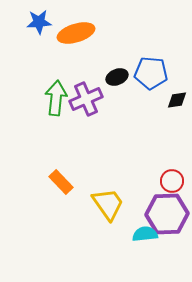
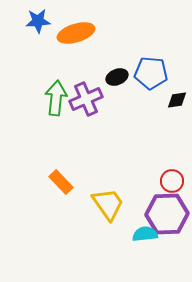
blue star: moved 1 px left, 1 px up
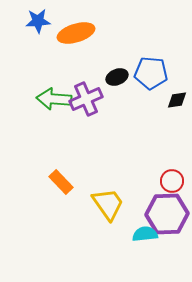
green arrow: moved 2 px left, 1 px down; rotated 92 degrees counterclockwise
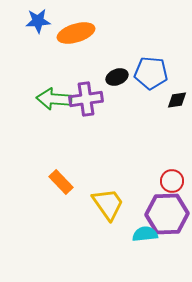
purple cross: rotated 16 degrees clockwise
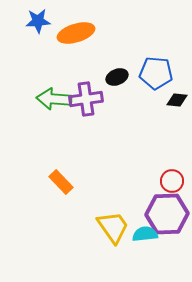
blue pentagon: moved 5 px right
black diamond: rotated 15 degrees clockwise
yellow trapezoid: moved 5 px right, 23 px down
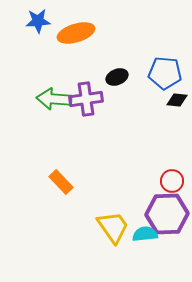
blue pentagon: moved 9 px right
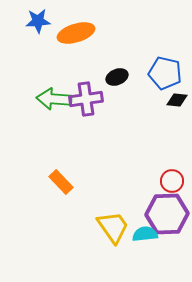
blue pentagon: rotated 8 degrees clockwise
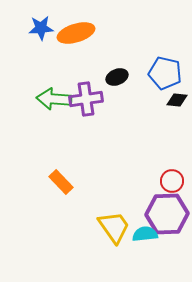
blue star: moved 3 px right, 7 px down
yellow trapezoid: moved 1 px right
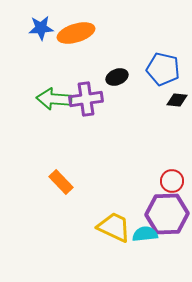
blue pentagon: moved 2 px left, 4 px up
yellow trapezoid: rotated 30 degrees counterclockwise
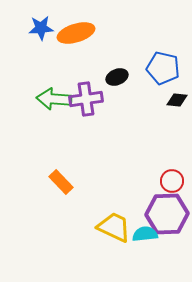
blue pentagon: moved 1 px up
